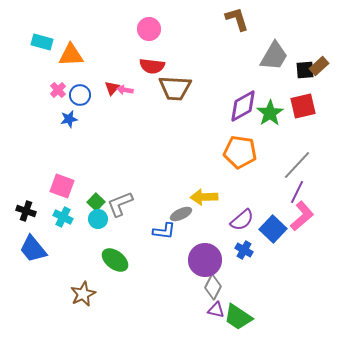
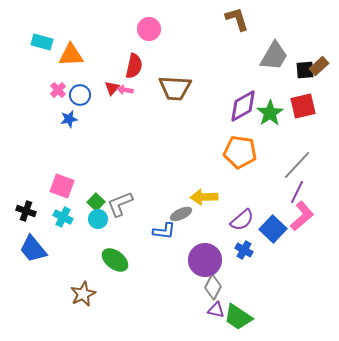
red semicircle: moved 18 px left; rotated 85 degrees counterclockwise
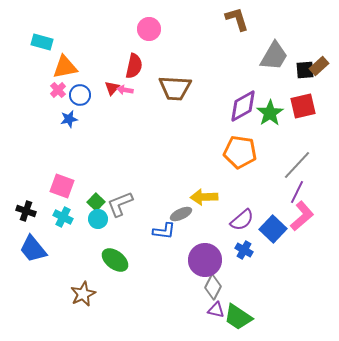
orange triangle: moved 6 px left, 12 px down; rotated 8 degrees counterclockwise
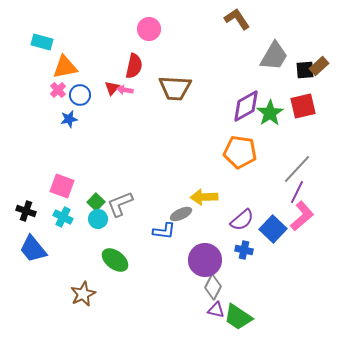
brown L-shape: rotated 16 degrees counterclockwise
purple diamond: moved 3 px right
gray line: moved 4 px down
blue cross: rotated 18 degrees counterclockwise
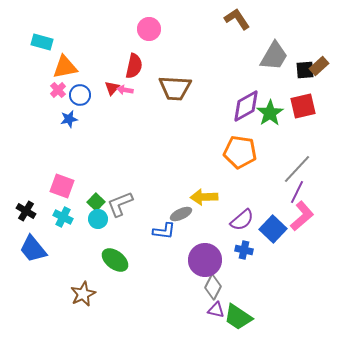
black cross: rotated 12 degrees clockwise
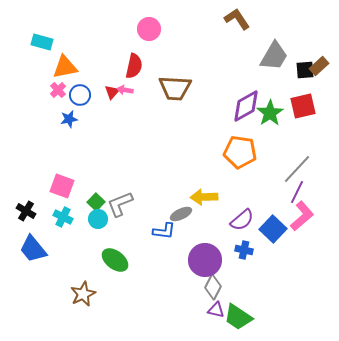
red triangle: moved 4 px down
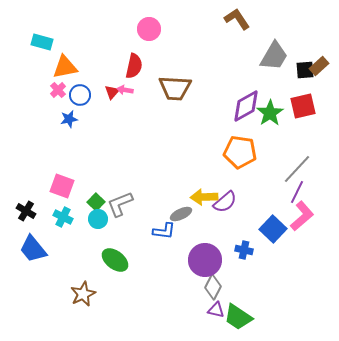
purple semicircle: moved 17 px left, 18 px up
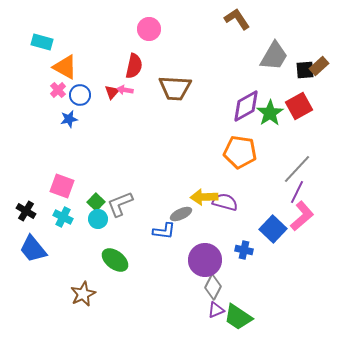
orange triangle: rotated 40 degrees clockwise
red square: moved 4 px left; rotated 16 degrees counterclockwise
purple semicircle: rotated 125 degrees counterclockwise
purple triangle: rotated 36 degrees counterclockwise
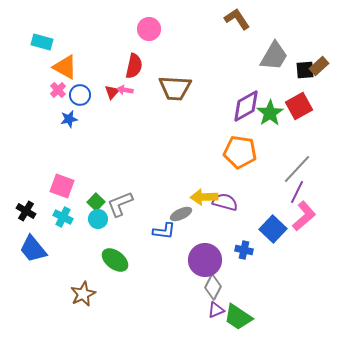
pink L-shape: moved 2 px right
